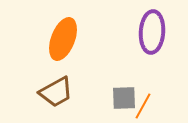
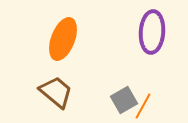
brown trapezoid: rotated 111 degrees counterclockwise
gray square: moved 2 px down; rotated 28 degrees counterclockwise
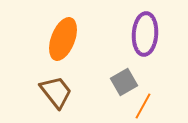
purple ellipse: moved 7 px left, 2 px down
brown trapezoid: rotated 12 degrees clockwise
gray square: moved 18 px up
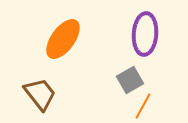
orange ellipse: rotated 15 degrees clockwise
gray square: moved 6 px right, 2 px up
brown trapezoid: moved 16 px left, 2 px down
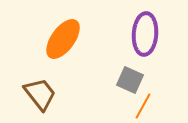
gray square: rotated 36 degrees counterclockwise
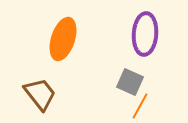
orange ellipse: rotated 18 degrees counterclockwise
gray square: moved 2 px down
orange line: moved 3 px left
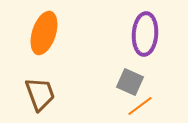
orange ellipse: moved 19 px left, 6 px up
brown trapezoid: rotated 18 degrees clockwise
orange line: rotated 24 degrees clockwise
